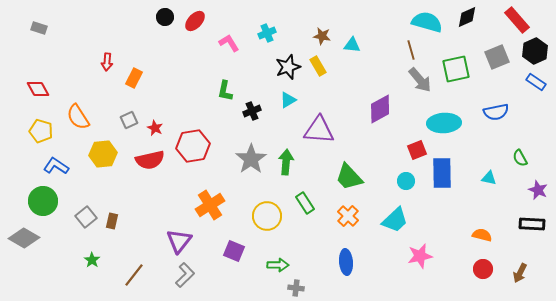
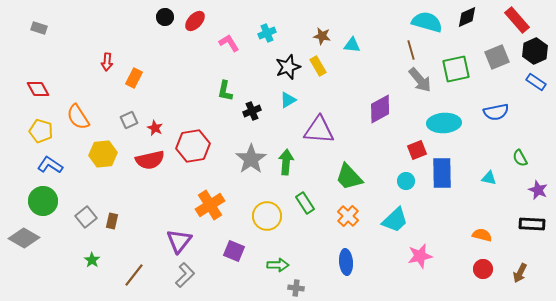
blue L-shape at (56, 166): moved 6 px left, 1 px up
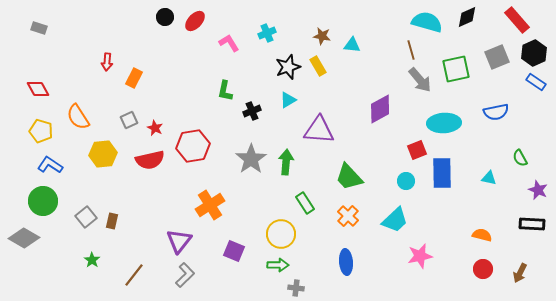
black hexagon at (535, 51): moved 1 px left, 2 px down
yellow circle at (267, 216): moved 14 px right, 18 px down
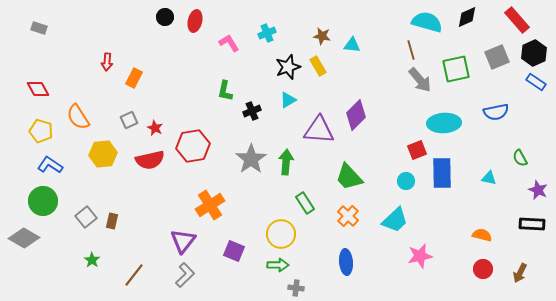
red ellipse at (195, 21): rotated 30 degrees counterclockwise
purple diamond at (380, 109): moved 24 px left, 6 px down; rotated 16 degrees counterclockwise
purple triangle at (179, 241): moved 4 px right
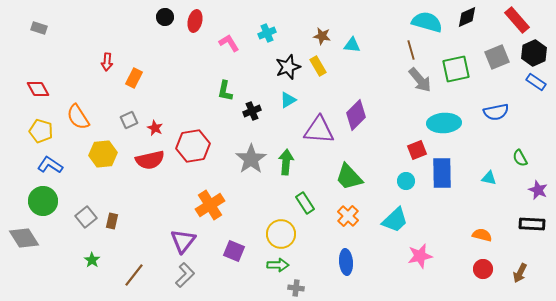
gray diamond at (24, 238): rotated 28 degrees clockwise
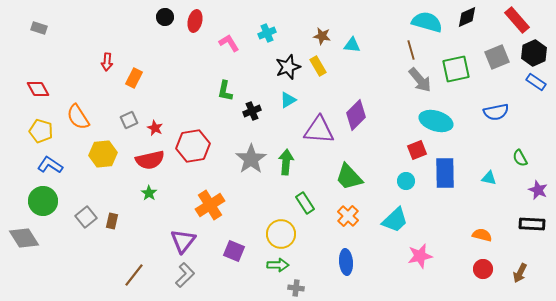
cyan ellipse at (444, 123): moved 8 px left, 2 px up; rotated 20 degrees clockwise
blue rectangle at (442, 173): moved 3 px right
green star at (92, 260): moved 57 px right, 67 px up
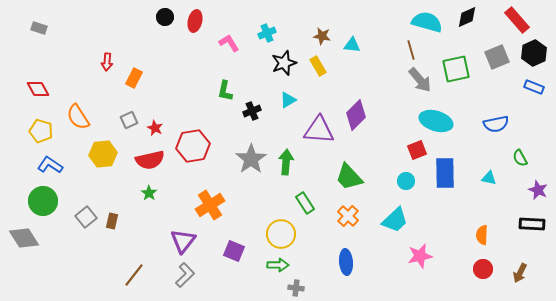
black star at (288, 67): moved 4 px left, 4 px up
blue rectangle at (536, 82): moved 2 px left, 5 px down; rotated 12 degrees counterclockwise
blue semicircle at (496, 112): moved 12 px down
orange semicircle at (482, 235): rotated 102 degrees counterclockwise
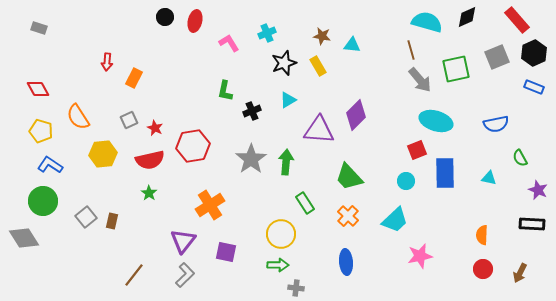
purple square at (234, 251): moved 8 px left, 1 px down; rotated 10 degrees counterclockwise
